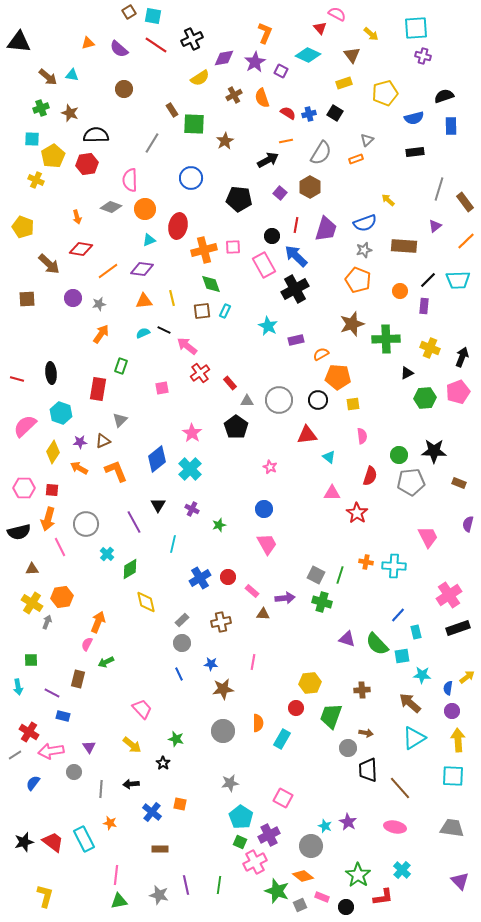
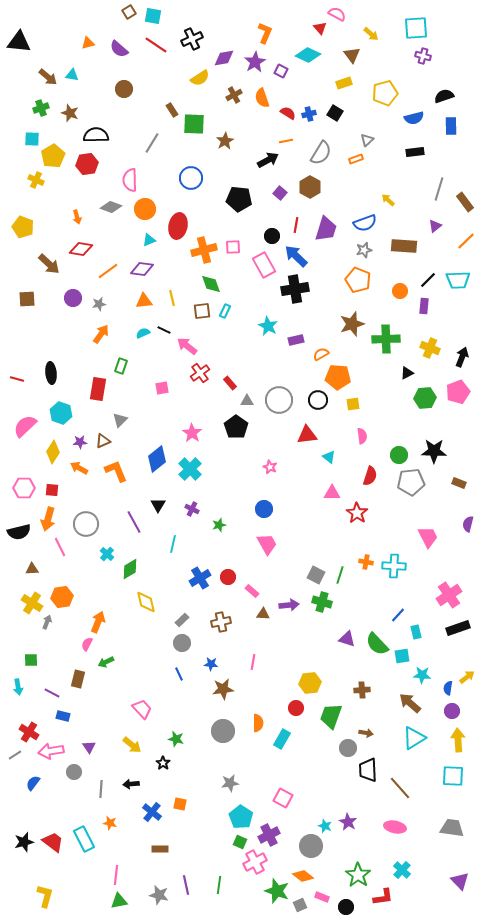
black cross at (295, 289): rotated 20 degrees clockwise
purple arrow at (285, 598): moved 4 px right, 7 px down
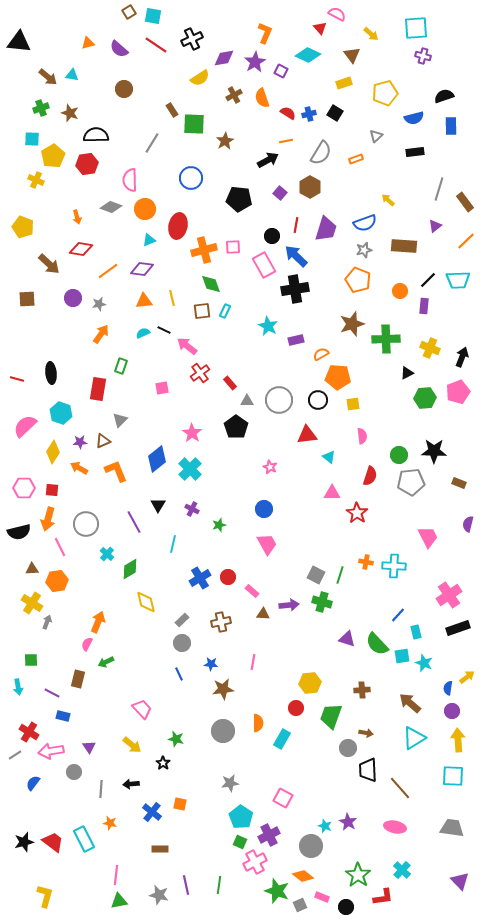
gray triangle at (367, 140): moved 9 px right, 4 px up
orange hexagon at (62, 597): moved 5 px left, 16 px up
cyan star at (422, 675): moved 2 px right, 12 px up; rotated 18 degrees clockwise
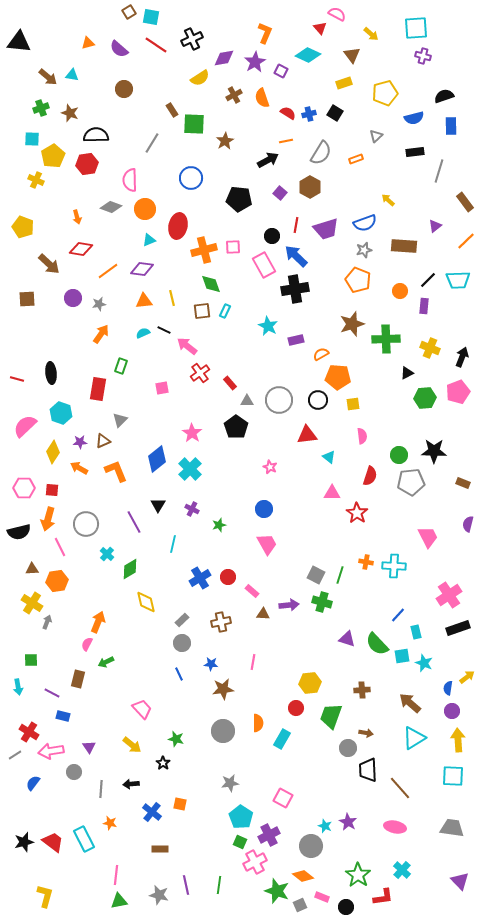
cyan square at (153, 16): moved 2 px left, 1 px down
gray line at (439, 189): moved 18 px up
purple trapezoid at (326, 229): rotated 56 degrees clockwise
brown rectangle at (459, 483): moved 4 px right
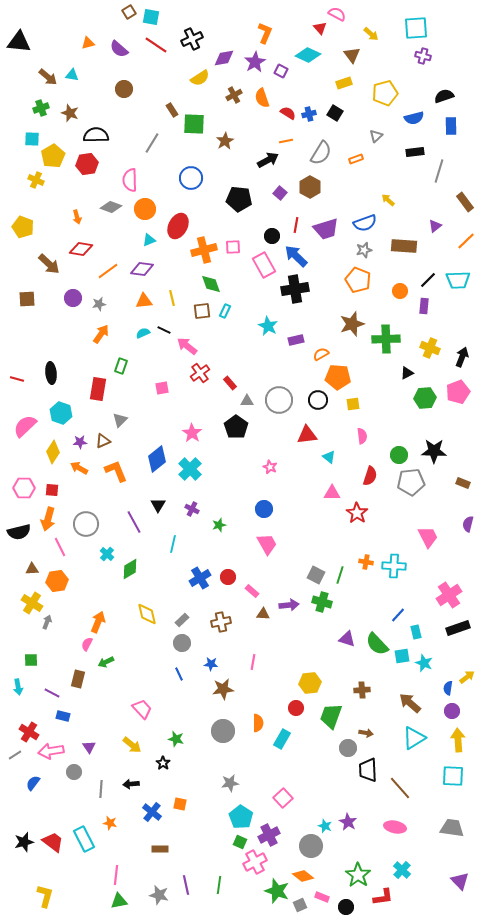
red ellipse at (178, 226): rotated 15 degrees clockwise
yellow diamond at (146, 602): moved 1 px right, 12 px down
pink square at (283, 798): rotated 18 degrees clockwise
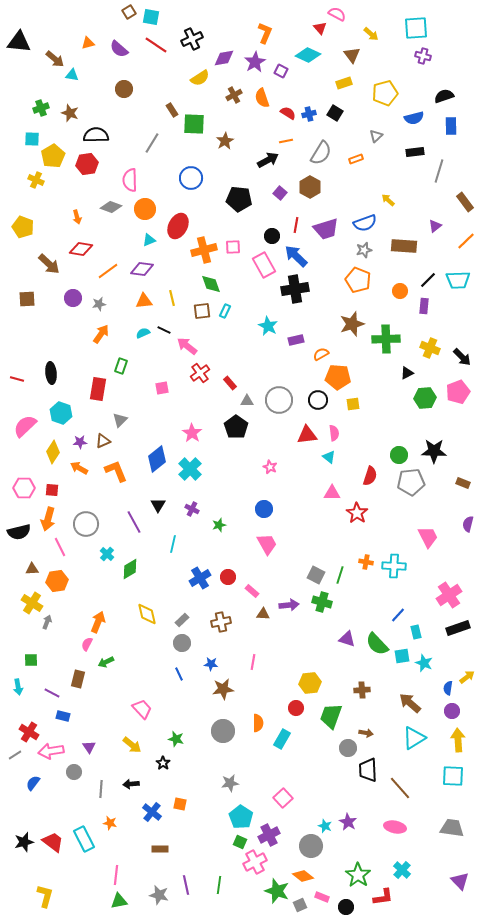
brown arrow at (48, 77): moved 7 px right, 18 px up
black arrow at (462, 357): rotated 114 degrees clockwise
pink semicircle at (362, 436): moved 28 px left, 3 px up
